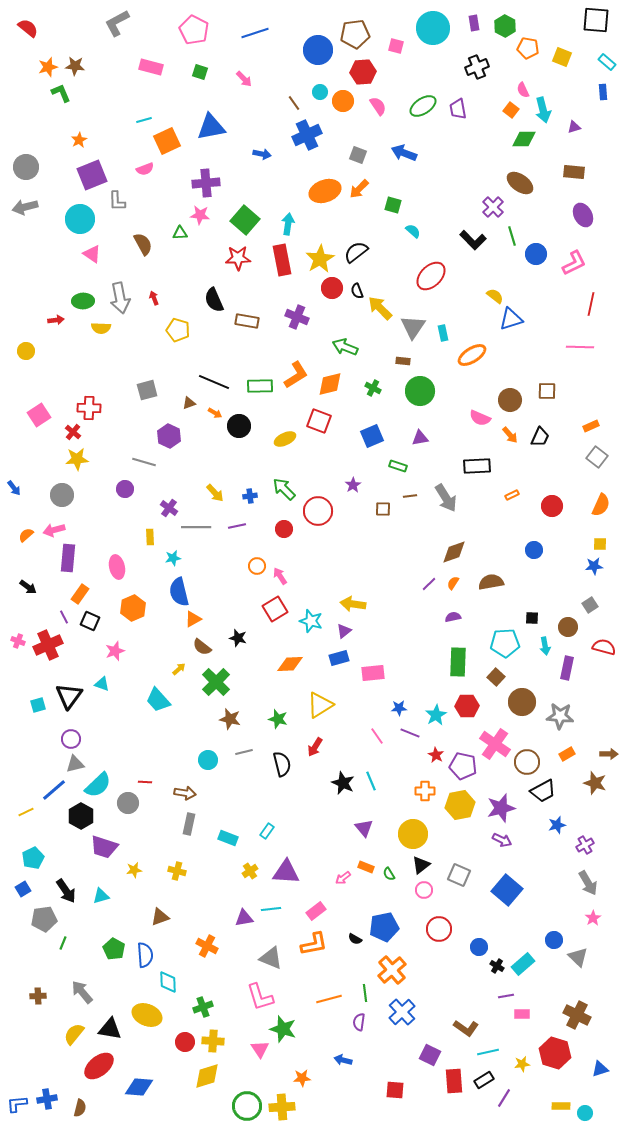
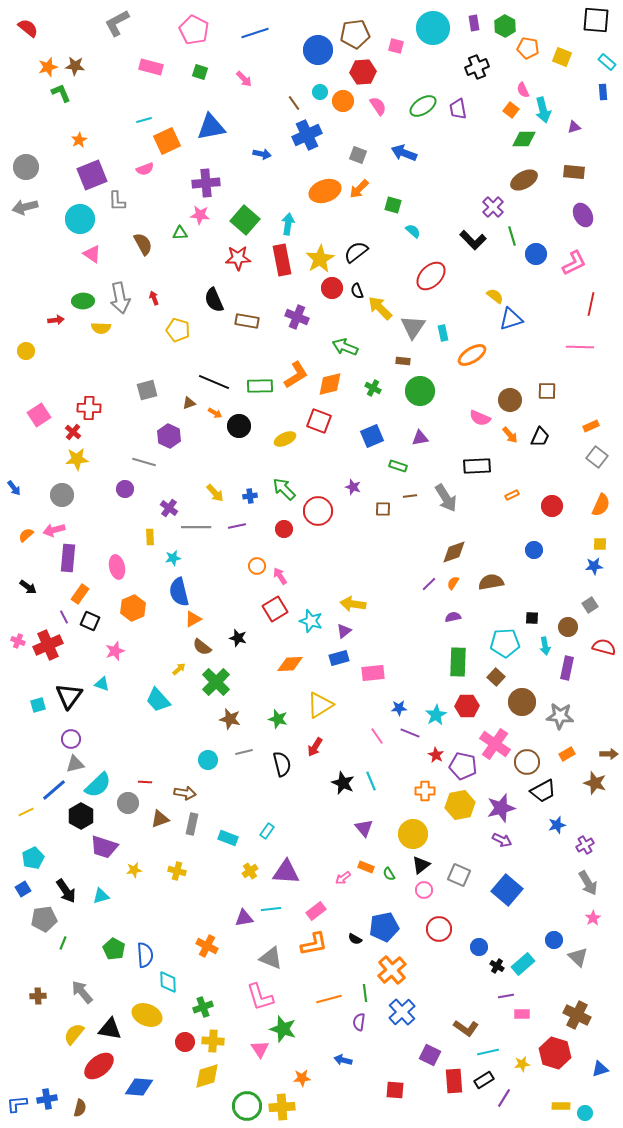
brown ellipse at (520, 183): moved 4 px right, 3 px up; rotated 64 degrees counterclockwise
purple star at (353, 485): moved 2 px down; rotated 21 degrees counterclockwise
gray rectangle at (189, 824): moved 3 px right
brown triangle at (160, 917): moved 98 px up
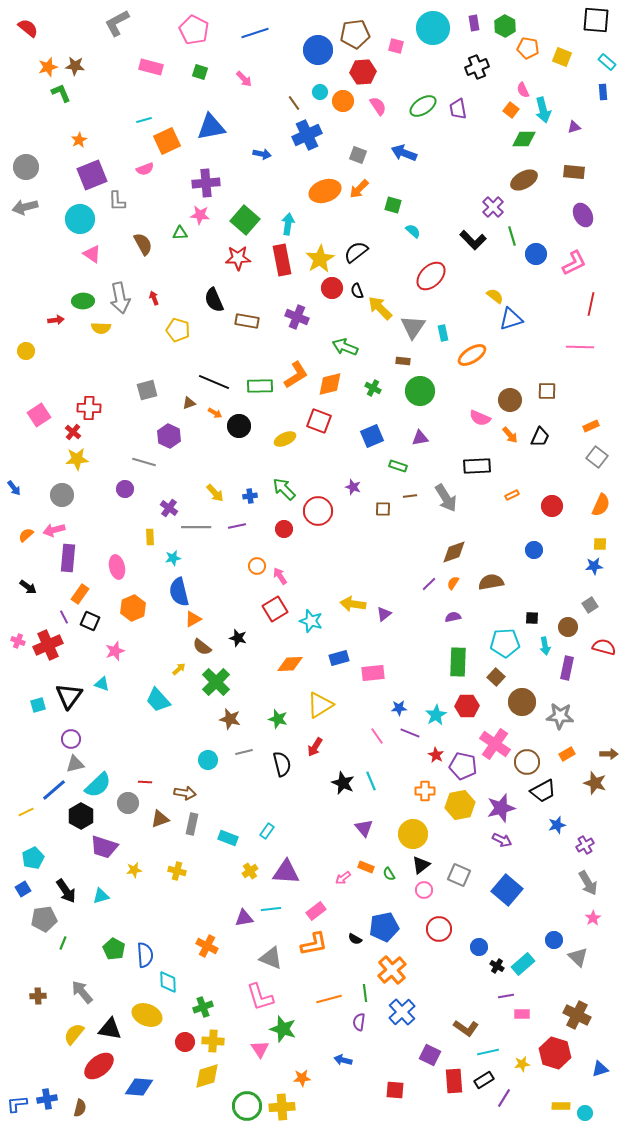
purple triangle at (344, 631): moved 40 px right, 17 px up
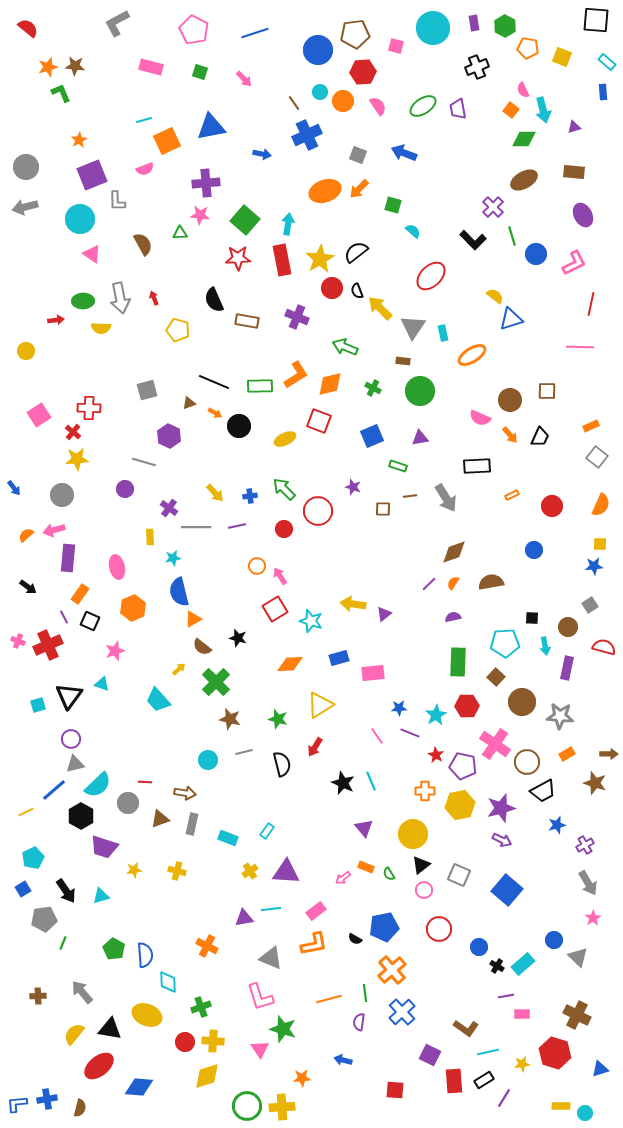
green cross at (203, 1007): moved 2 px left
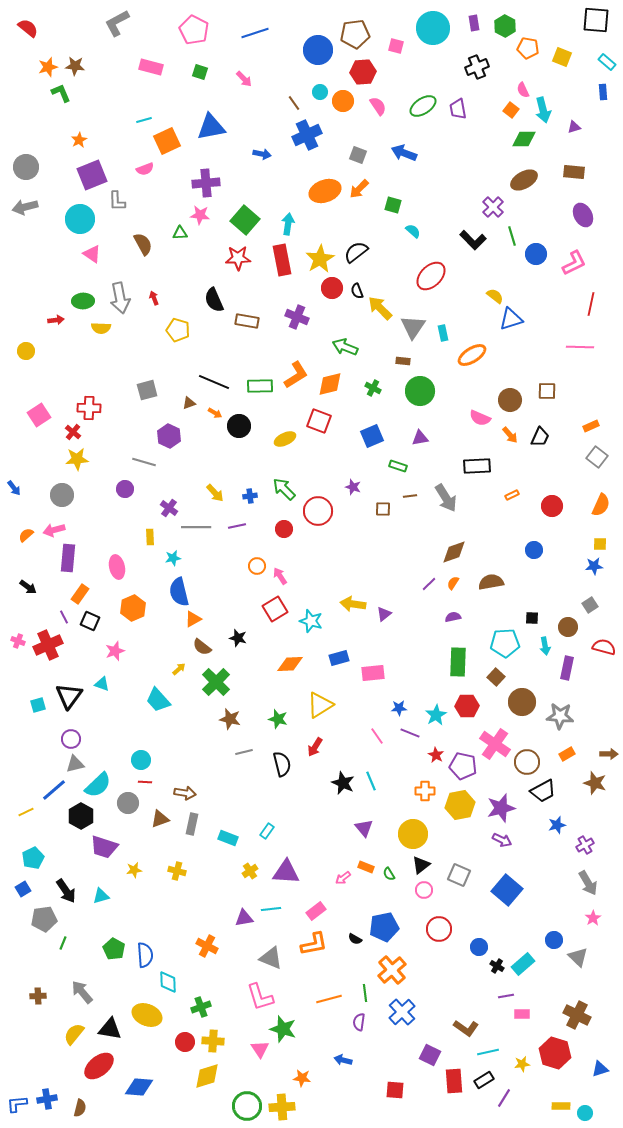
cyan circle at (208, 760): moved 67 px left
orange star at (302, 1078): rotated 12 degrees clockwise
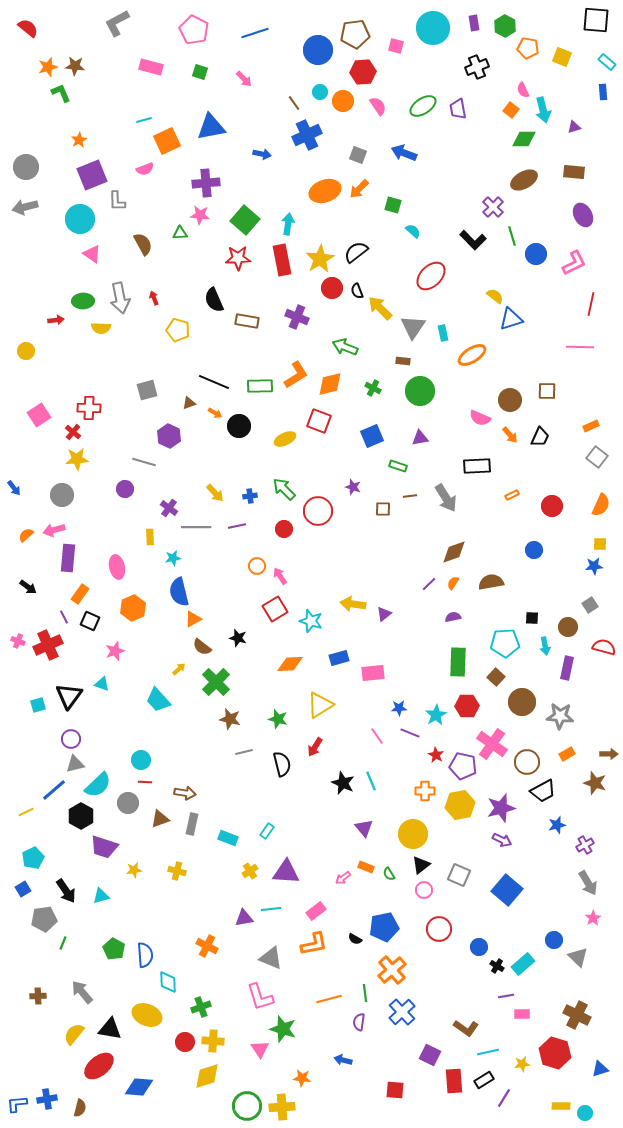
pink cross at (495, 744): moved 3 px left
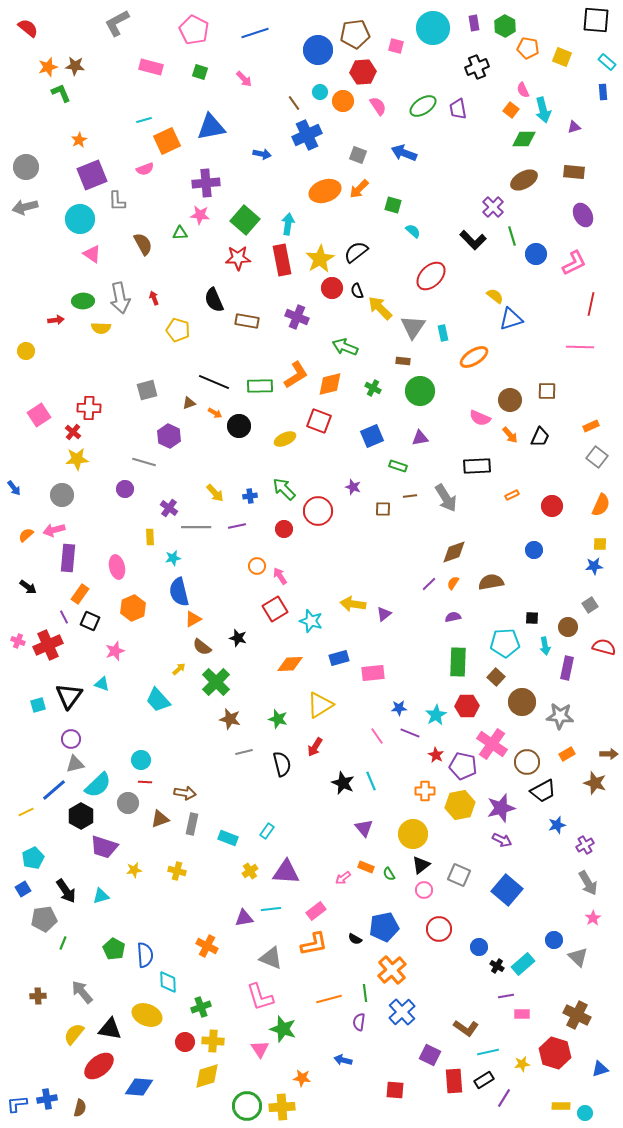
orange ellipse at (472, 355): moved 2 px right, 2 px down
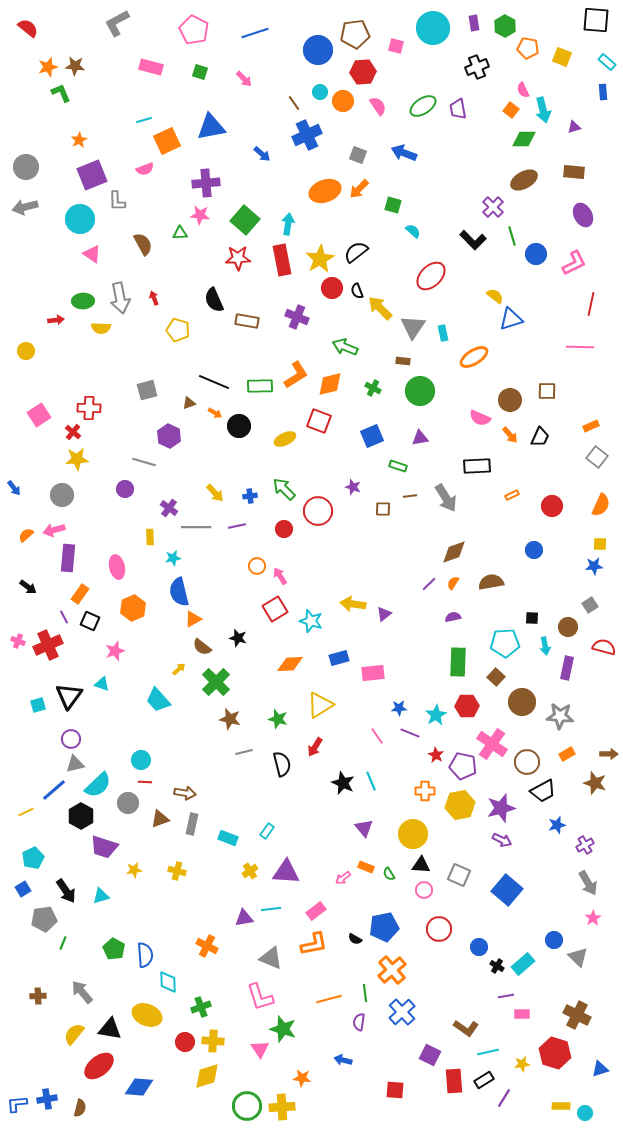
blue arrow at (262, 154): rotated 30 degrees clockwise
black triangle at (421, 865): rotated 42 degrees clockwise
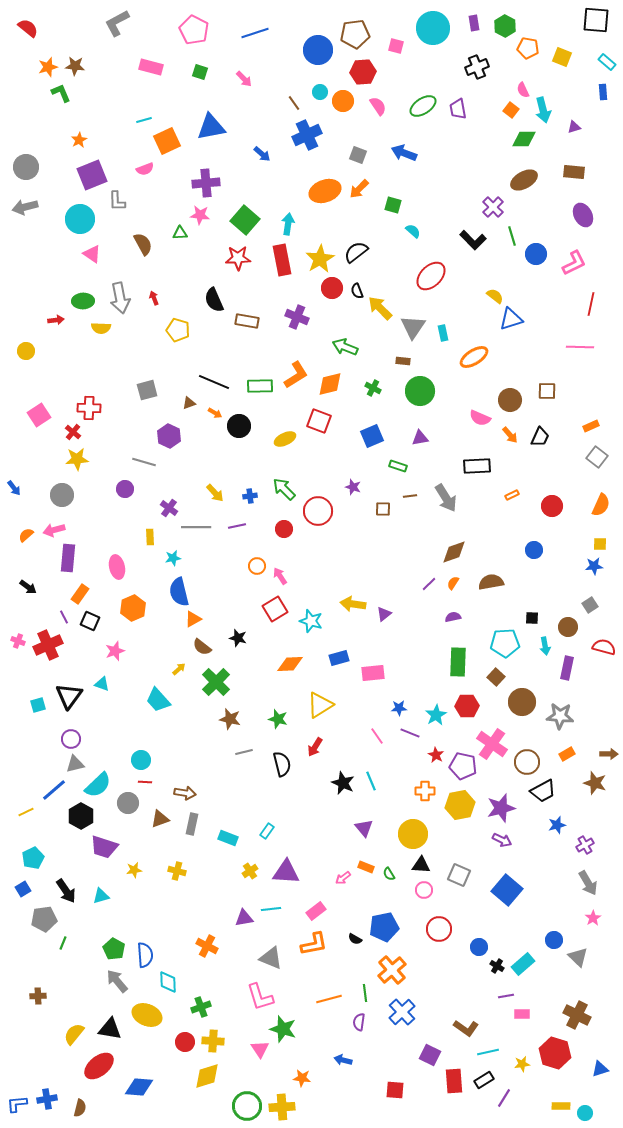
gray arrow at (82, 992): moved 35 px right, 11 px up
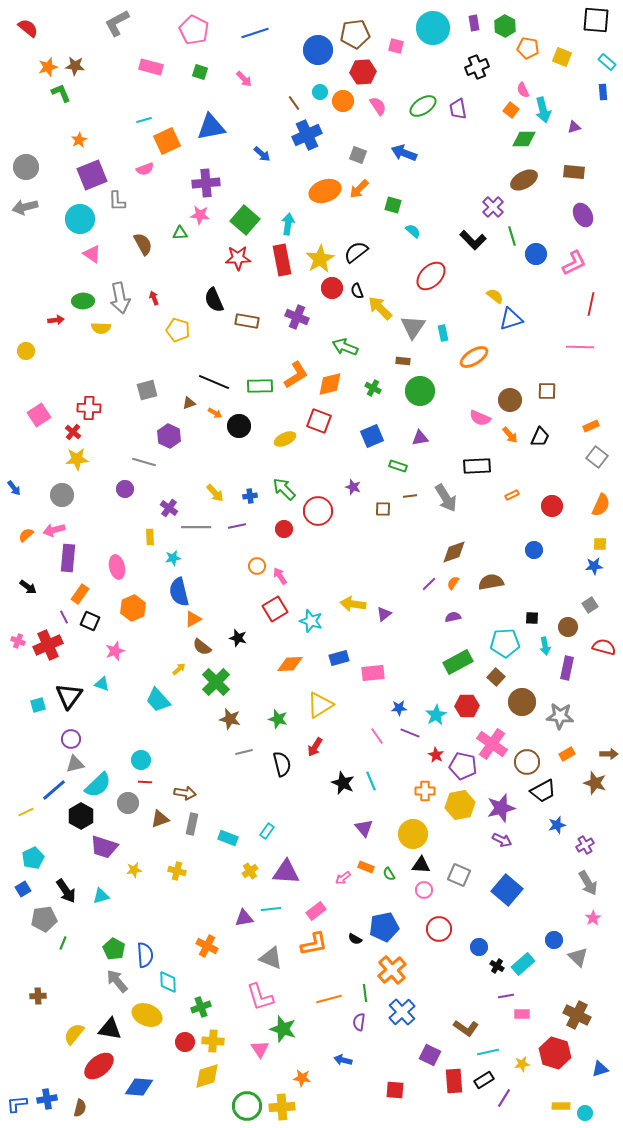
green rectangle at (458, 662): rotated 60 degrees clockwise
